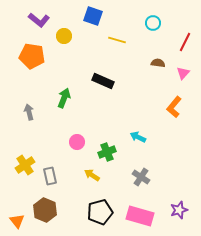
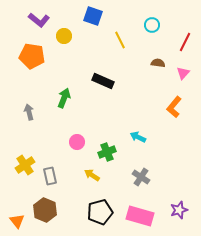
cyan circle: moved 1 px left, 2 px down
yellow line: moved 3 px right; rotated 48 degrees clockwise
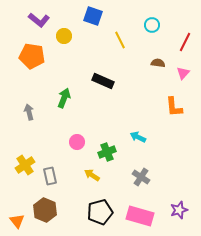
orange L-shape: rotated 45 degrees counterclockwise
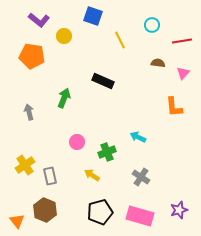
red line: moved 3 px left, 1 px up; rotated 54 degrees clockwise
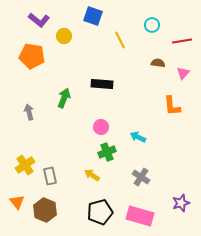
black rectangle: moved 1 px left, 3 px down; rotated 20 degrees counterclockwise
orange L-shape: moved 2 px left, 1 px up
pink circle: moved 24 px right, 15 px up
purple star: moved 2 px right, 7 px up
orange triangle: moved 19 px up
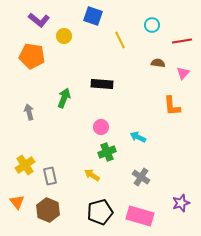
brown hexagon: moved 3 px right
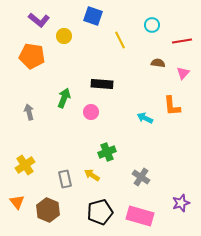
pink circle: moved 10 px left, 15 px up
cyan arrow: moved 7 px right, 19 px up
gray rectangle: moved 15 px right, 3 px down
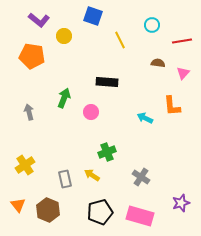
black rectangle: moved 5 px right, 2 px up
orange triangle: moved 1 px right, 3 px down
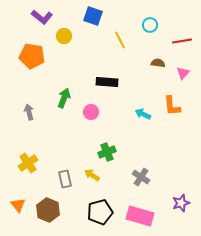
purple L-shape: moved 3 px right, 3 px up
cyan circle: moved 2 px left
cyan arrow: moved 2 px left, 4 px up
yellow cross: moved 3 px right, 2 px up
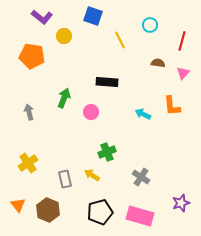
red line: rotated 66 degrees counterclockwise
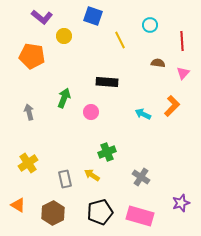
red line: rotated 18 degrees counterclockwise
orange L-shape: rotated 130 degrees counterclockwise
orange triangle: rotated 21 degrees counterclockwise
brown hexagon: moved 5 px right, 3 px down; rotated 10 degrees clockwise
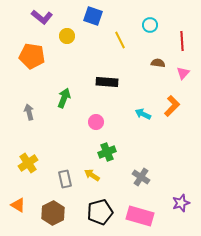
yellow circle: moved 3 px right
pink circle: moved 5 px right, 10 px down
